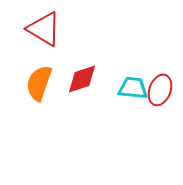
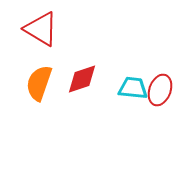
red triangle: moved 3 px left
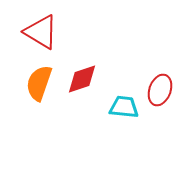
red triangle: moved 3 px down
cyan trapezoid: moved 9 px left, 19 px down
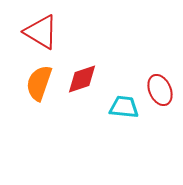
red ellipse: rotated 44 degrees counterclockwise
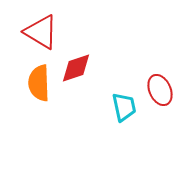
red diamond: moved 6 px left, 11 px up
orange semicircle: rotated 21 degrees counterclockwise
cyan trapezoid: rotated 72 degrees clockwise
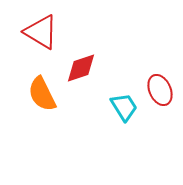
red diamond: moved 5 px right
orange semicircle: moved 3 px right, 11 px down; rotated 24 degrees counterclockwise
cyan trapezoid: rotated 20 degrees counterclockwise
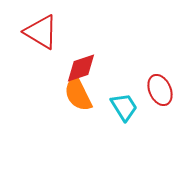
orange semicircle: moved 36 px right
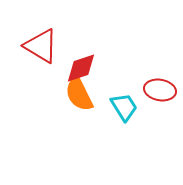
red triangle: moved 14 px down
red ellipse: rotated 56 degrees counterclockwise
orange semicircle: moved 1 px right
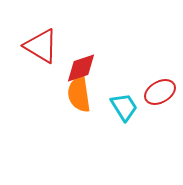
red ellipse: moved 2 px down; rotated 40 degrees counterclockwise
orange semicircle: rotated 18 degrees clockwise
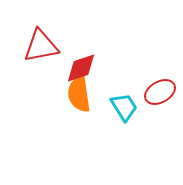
red triangle: rotated 42 degrees counterclockwise
